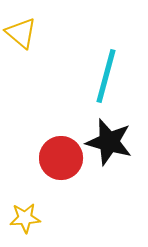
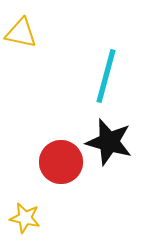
yellow triangle: rotated 28 degrees counterclockwise
red circle: moved 4 px down
yellow star: rotated 16 degrees clockwise
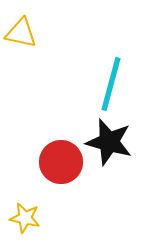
cyan line: moved 5 px right, 8 px down
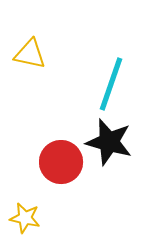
yellow triangle: moved 9 px right, 21 px down
cyan line: rotated 4 degrees clockwise
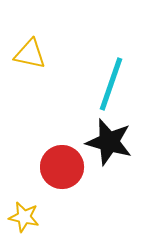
red circle: moved 1 px right, 5 px down
yellow star: moved 1 px left, 1 px up
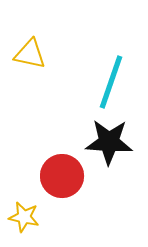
cyan line: moved 2 px up
black star: rotated 12 degrees counterclockwise
red circle: moved 9 px down
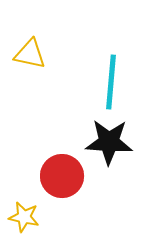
cyan line: rotated 14 degrees counterclockwise
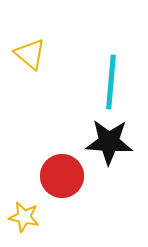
yellow triangle: rotated 28 degrees clockwise
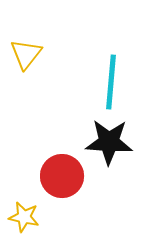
yellow triangle: moved 4 px left; rotated 28 degrees clockwise
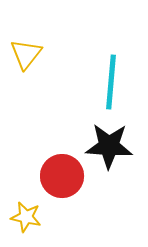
black star: moved 4 px down
yellow star: moved 2 px right
